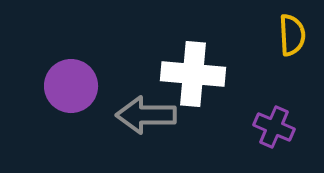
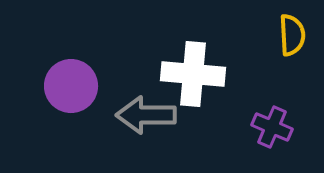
purple cross: moved 2 px left
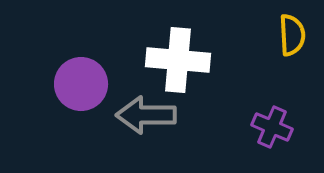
white cross: moved 15 px left, 14 px up
purple circle: moved 10 px right, 2 px up
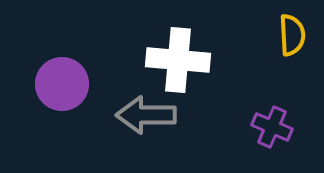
purple circle: moved 19 px left
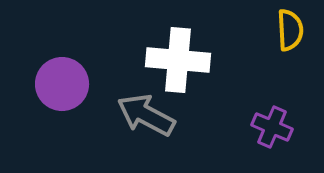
yellow semicircle: moved 2 px left, 5 px up
gray arrow: rotated 28 degrees clockwise
